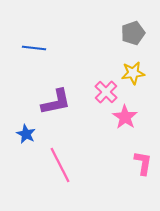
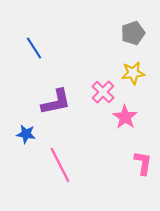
blue line: rotated 50 degrees clockwise
pink cross: moved 3 px left
blue star: rotated 18 degrees counterclockwise
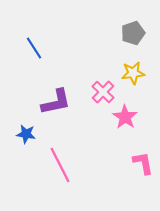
pink L-shape: rotated 20 degrees counterclockwise
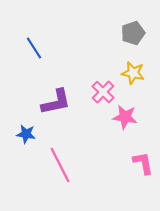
yellow star: rotated 20 degrees clockwise
pink star: rotated 25 degrees counterclockwise
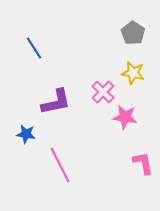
gray pentagon: rotated 20 degrees counterclockwise
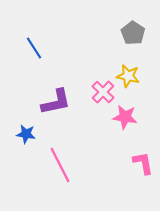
yellow star: moved 5 px left, 3 px down
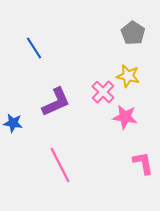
purple L-shape: rotated 12 degrees counterclockwise
blue star: moved 13 px left, 11 px up
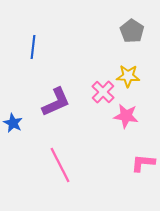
gray pentagon: moved 1 px left, 2 px up
blue line: moved 1 px left, 1 px up; rotated 40 degrees clockwise
yellow star: rotated 10 degrees counterclockwise
pink star: moved 1 px right, 1 px up
blue star: rotated 18 degrees clockwise
pink L-shape: rotated 75 degrees counterclockwise
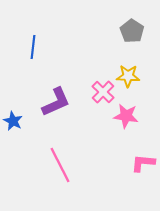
blue star: moved 2 px up
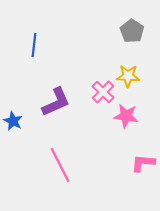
blue line: moved 1 px right, 2 px up
